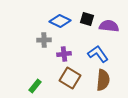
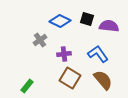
gray cross: moved 4 px left; rotated 32 degrees counterclockwise
brown semicircle: rotated 45 degrees counterclockwise
green rectangle: moved 8 px left
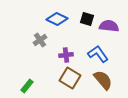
blue diamond: moved 3 px left, 2 px up
purple cross: moved 2 px right, 1 px down
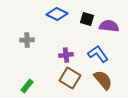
blue diamond: moved 5 px up
gray cross: moved 13 px left; rotated 32 degrees clockwise
